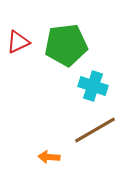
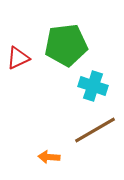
red triangle: moved 16 px down
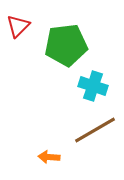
red triangle: moved 32 px up; rotated 20 degrees counterclockwise
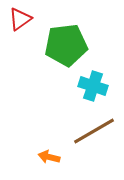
red triangle: moved 2 px right, 7 px up; rotated 10 degrees clockwise
brown line: moved 1 px left, 1 px down
orange arrow: rotated 10 degrees clockwise
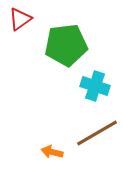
cyan cross: moved 2 px right
brown line: moved 3 px right, 2 px down
orange arrow: moved 3 px right, 5 px up
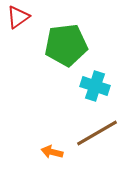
red triangle: moved 2 px left, 2 px up
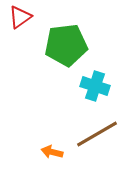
red triangle: moved 2 px right
brown line: moved 1 px down
